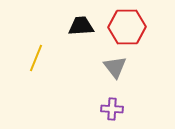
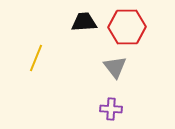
black trapezoid: moved 3 px right, 4 px up
purple cross: moved 1 px left
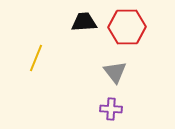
gray triangle: moved 5 px down
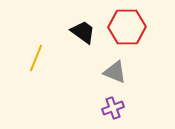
black trapezoid: moved 1 px left, 10 px down; rotated 40 degrees clockwise
gray triangle: rotated 30 degrees counterclockwise
purple cross: moved 2 px right, 1 px up; rotated 25 degrees counterclockwise
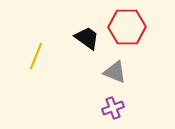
black trapezoid: moved 4 px right, 6 px down
yellow line: moved 2 px up
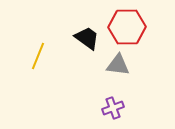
yellow line: moved 2 px right
gray triangle: moved 3 px right, 7 px up; rotated 15 degrees counterclockwise
